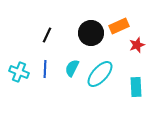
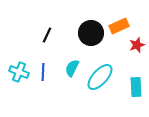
blue line: moved 2 px left, 3 px down
cyan ellipse: moved 3 px down
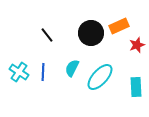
black line: rotated 63 degrees counterclockwise
cyan cross: rotated 12 degrees clockwise
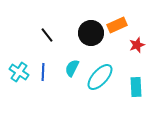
orange rectangle: moved 2 px left, 1 px up
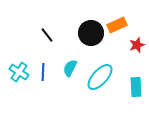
cyan semicircle: moved 2 px left
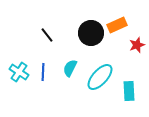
cyan rectangle: moved 7 px left, 4 px down
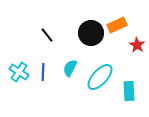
red star: rotated 21 degrees counterclockwise
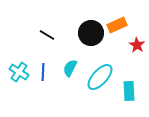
black line: rotated 21 degrees counterclockwise
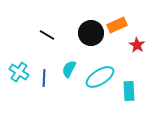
cyan semicircle: moved 1 px left, 1 px down
blue line: moved 1 px right, 6 px down
cyan ellipse: rotated 16 degrees clockwise
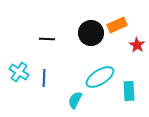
black line: moved 4 px down; rotated 28 degrees counterclockwise
cyan semicircle: moved 6 px right, 31 px down
